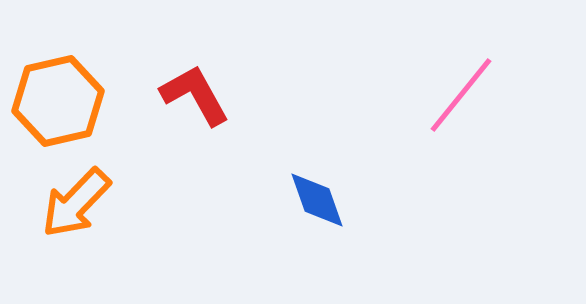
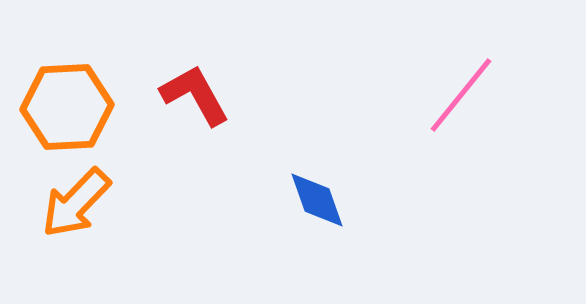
orange hexagon: moved 9 px right, 6 px down; rotated 10 degrees clockwise
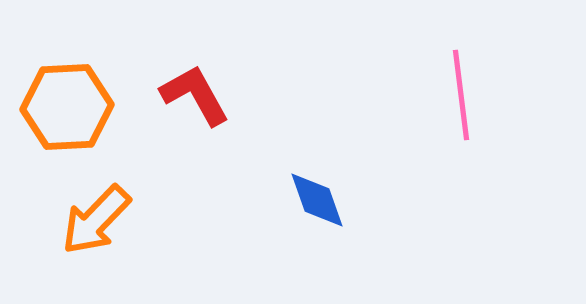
pink line: rotated 46 degrees counterclockwise
orange arrow: moved 20 px right, 17 px down
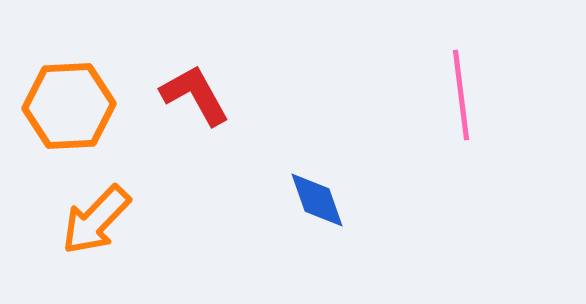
orange hexagon: moved 2 px right, 1 px up
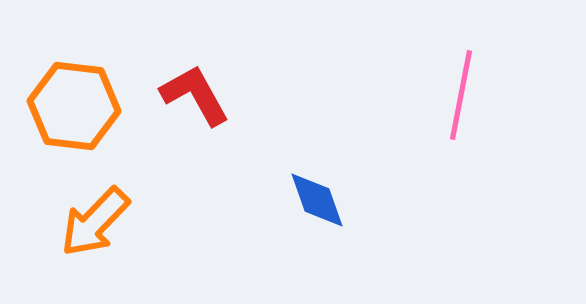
pink line: rotated 18 degrees clockwise
orange hexagon: moved 5 px right; rotated 10 degrees clockwise
orange arrow: moved 1 px left, 2 px down
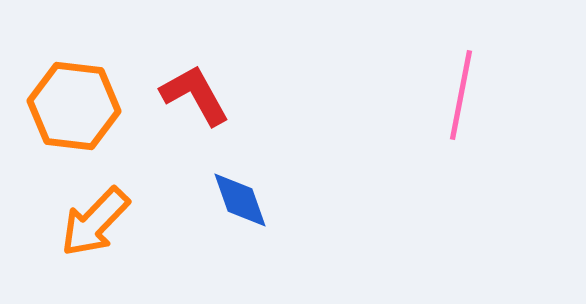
blue diamond: moved 77 px left
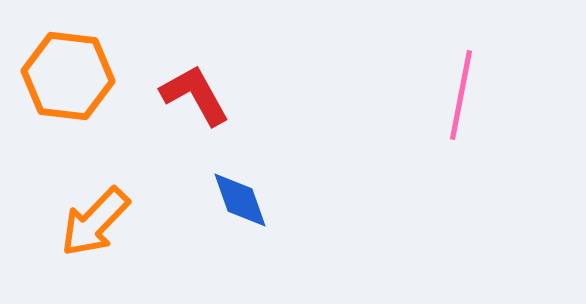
orange hexagon: moved 6 px left, 30 px up
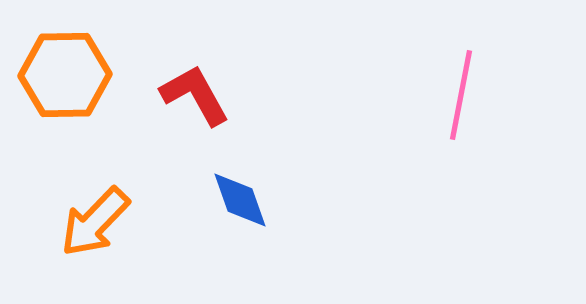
orange hexagon: moved 3 px left, 1 px up; rotated 8 degrees counterclockwise
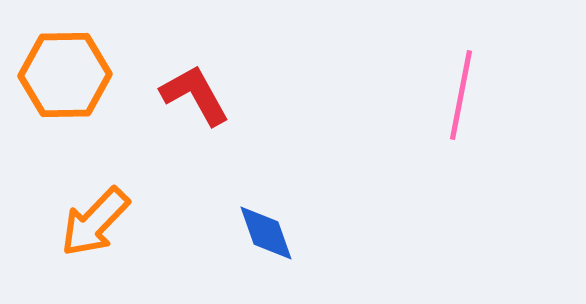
blue diamond: moved 26 px right, 33 px down
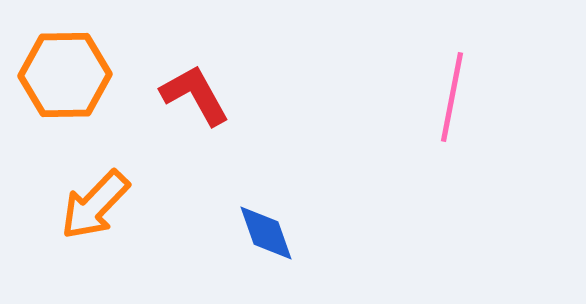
pink line: moved 9 px left, 2 px down
orange arrow: moved 17 px up
